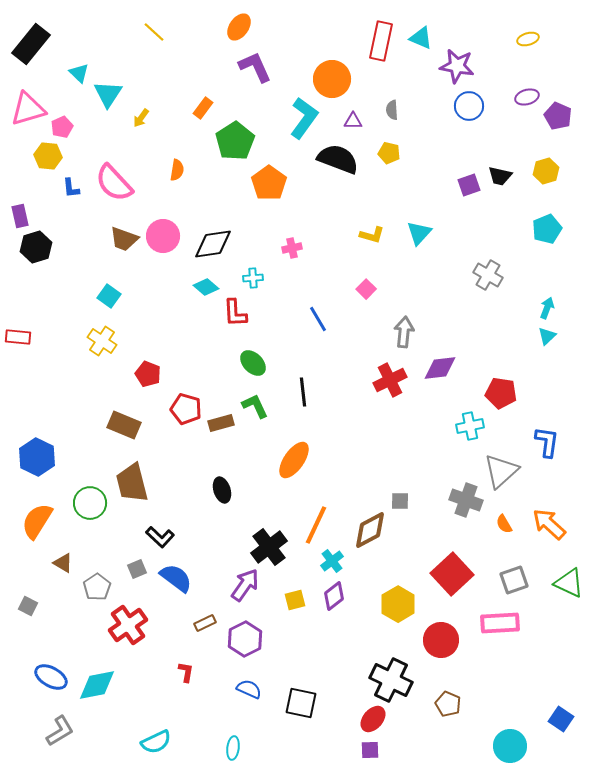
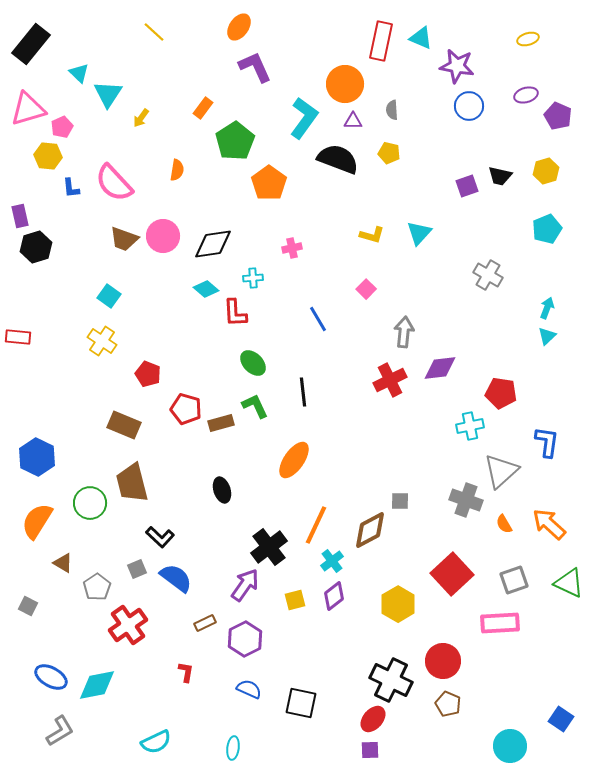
orange circle at (332, 79): moved 13 px right, 5 px down
purple ellipse at (527, 97): moved 1 px left, 2 px up
purple square at (469, 185): moved 2 px left, 1 px down
cyan diamond at (206, 287): moved 2 px down
red circle at (441, 640): moved 2 px right, 21 px down
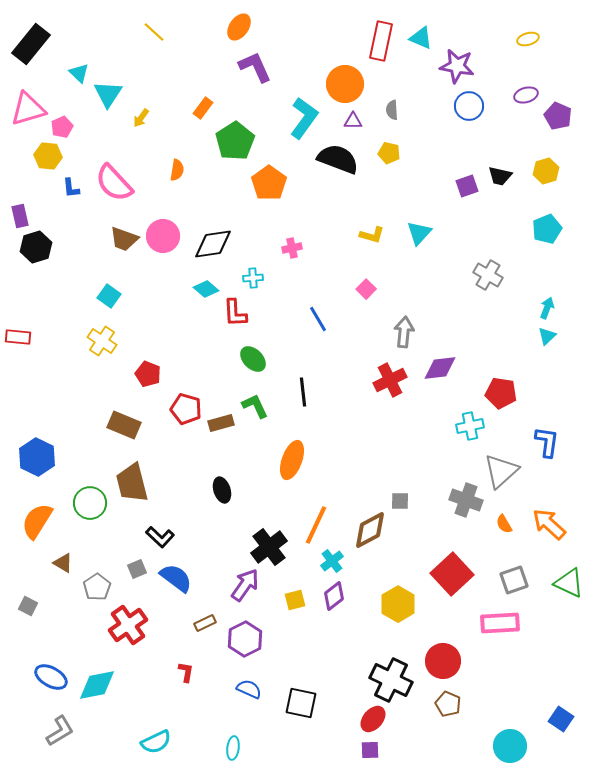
green ellipse at (253, 363): moved 4 px up
orange ellipse at (294, 460): moved 2 px left; rotated 15 degrees counterclockwise
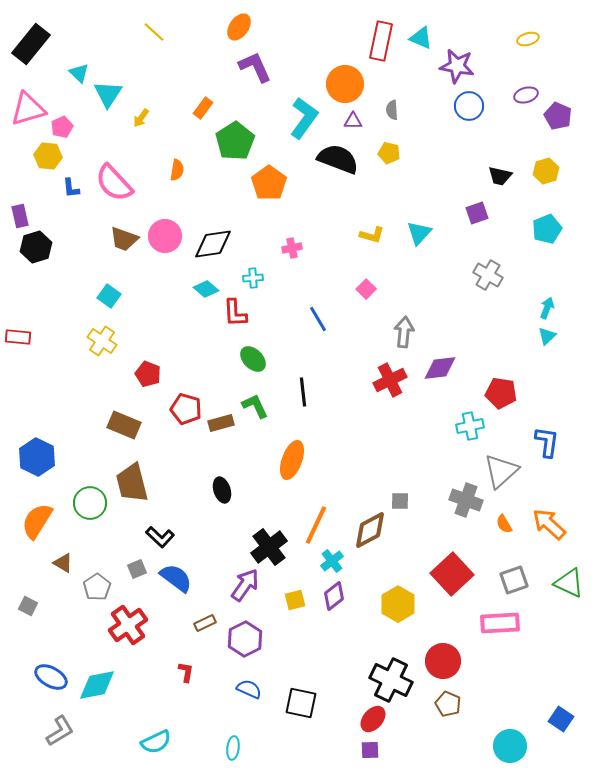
purple square at (467, 186): moved 10 px right, 27 px down
pink circle at (163, 236): moved 2 px right
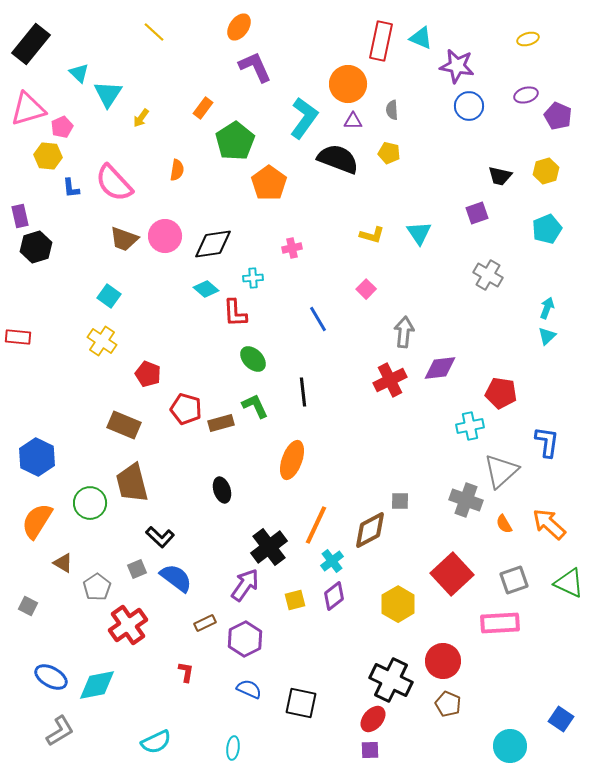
orange circle at (345, 84): moved 3 px right
cyan triangle at (419, 233): rotated 16 degrees counterclockwise
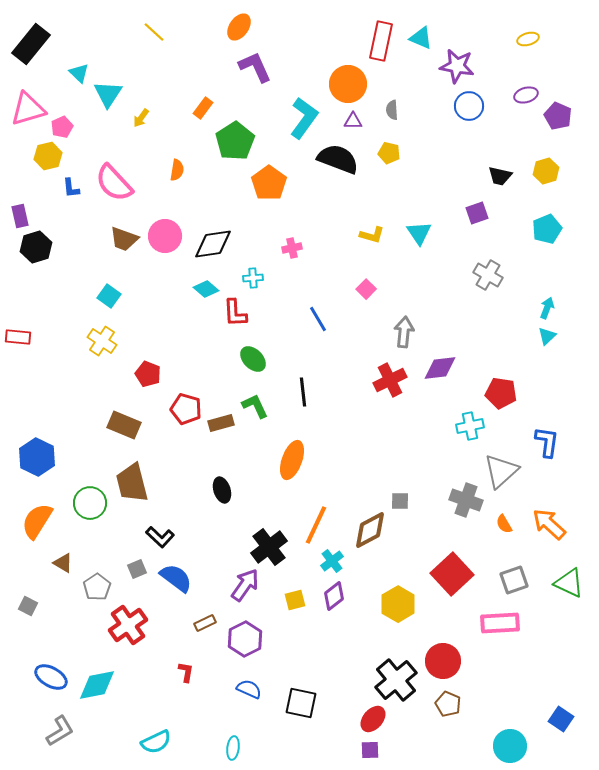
yellow hexagon at (48, 156): rotated 20 degrees counterclockwise
black cross at (391, 680): moved 5 px right; rotated 24 degrees clockwise
